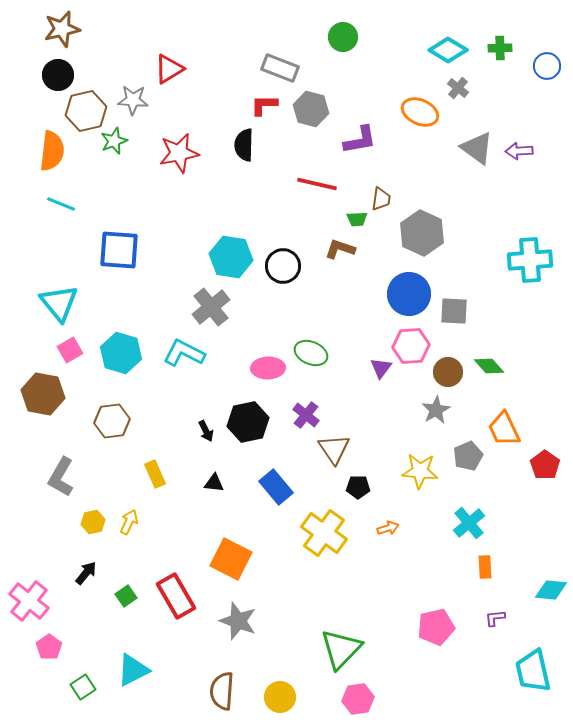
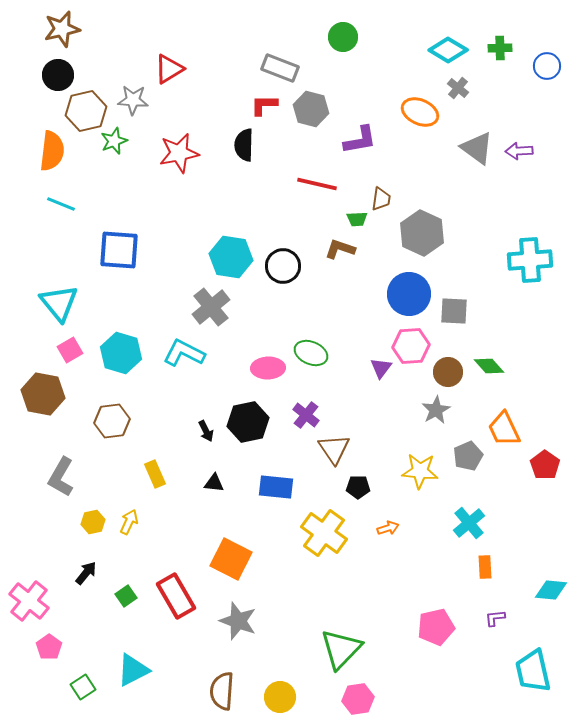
blue rectangle at (276, 487): rotated 44 degrees counterclockwise
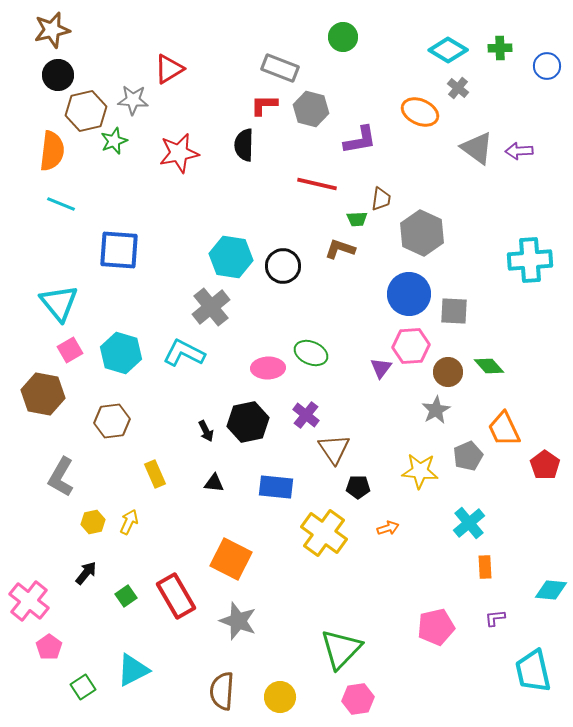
brown star at (62, 29): moved 10 px left, 1 px down
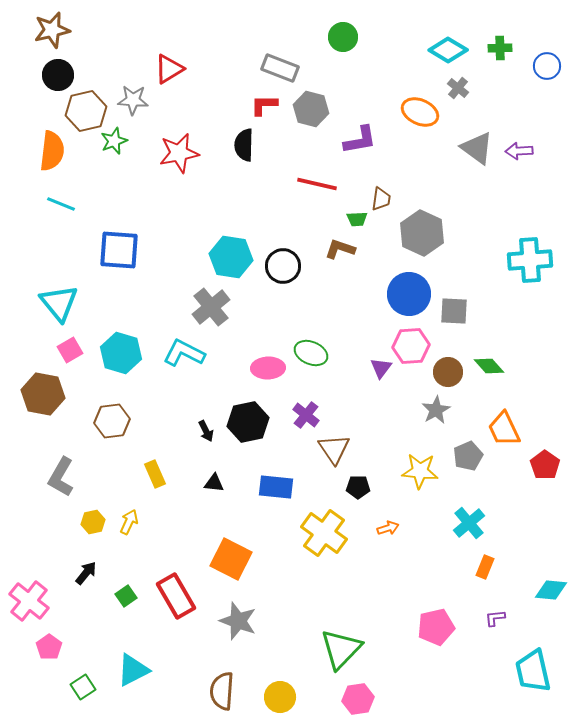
orange rectangle at (485, 567): rotated 25 degrees clockwise
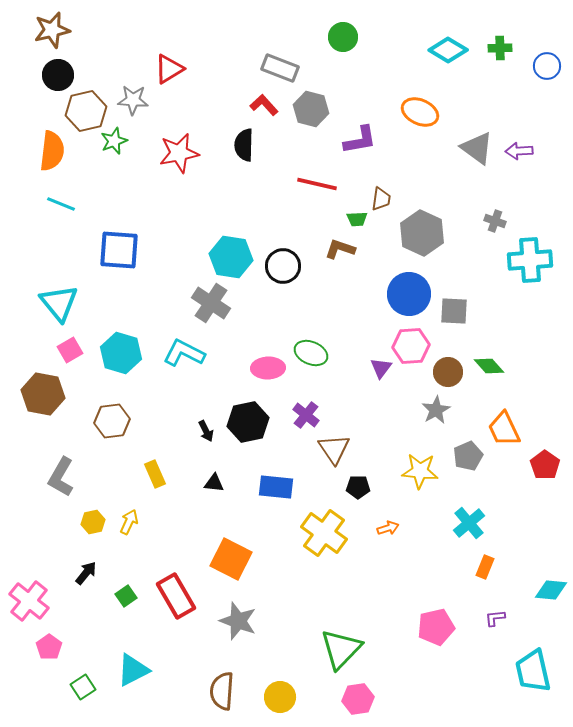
gray cross at (458, 88): moved 37 px right, 133 px down; rotated 20 degrees counterclockwise
red L-shape at (264, 105): rotated 48 degrees clockwise
gray cross at (211, 307): moved 4 px up; rotated 18 degrees counterclockwise
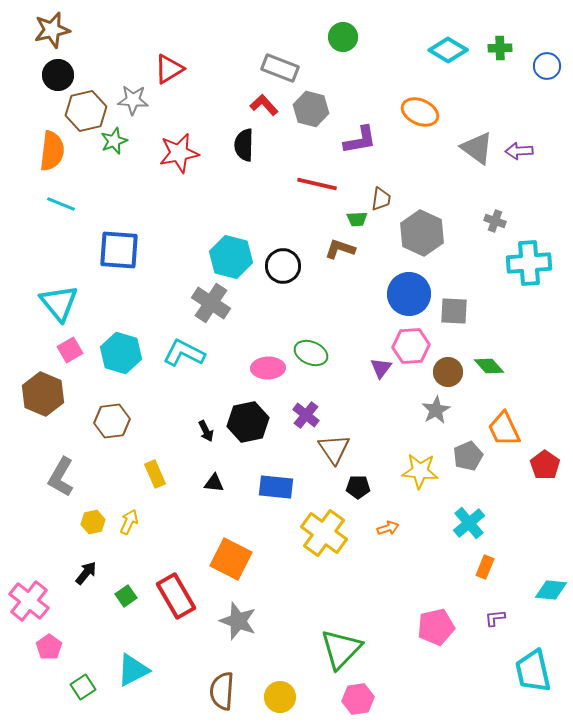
cyan hexagon at (231, 257): rotated 6 degrees clockwise
cyan cross at (530, 260): moved 1 px left, 3 px down
brown hexagon at (43, 394): rotated 12 degrees clockwise
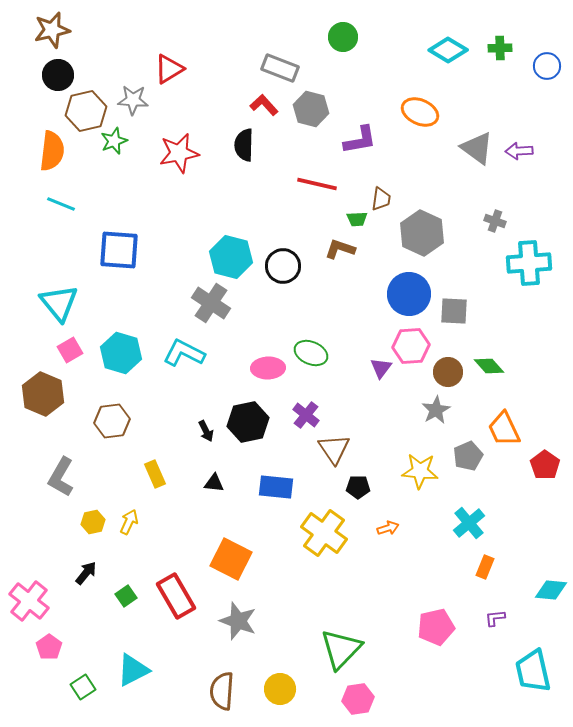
yellow circle at (280, 697): moved 8 px up
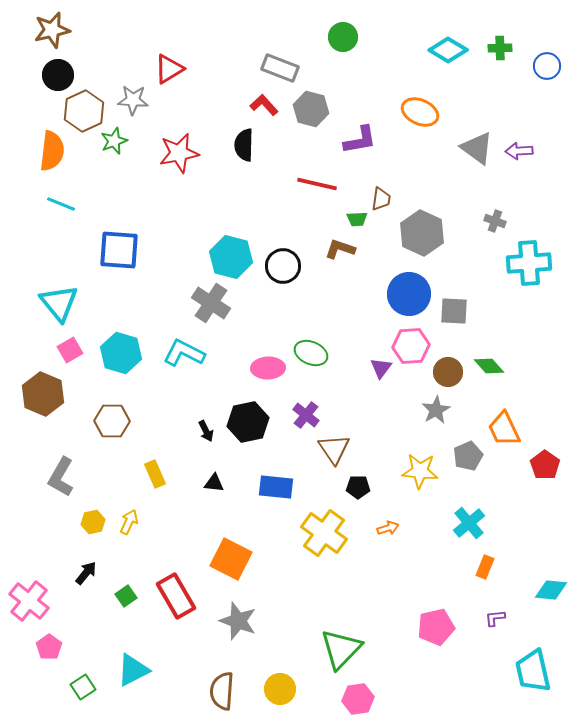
brown hexagon at (86, 111): moved 2 px left; rotated 12 degrees counterclockwise
brown hexagon at (112, 421): rotated 8 degrees clockwise
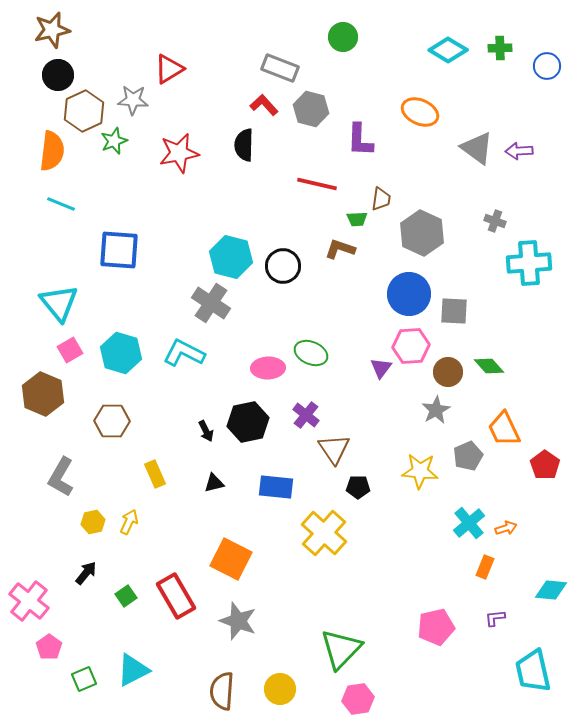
purple L-shape at (360, 140): rotated 102 degrees clockwise
black triangle at (214, 483): rotated 20 degrees counterclockwise
orange arrow at (388, 528): moved 118 px right
yellow cross at (324, 533): rotated 6 degrees clockwise
green square at (83, 687): moved 1 px right, 8 px up; rotated 10 degrees clockwise
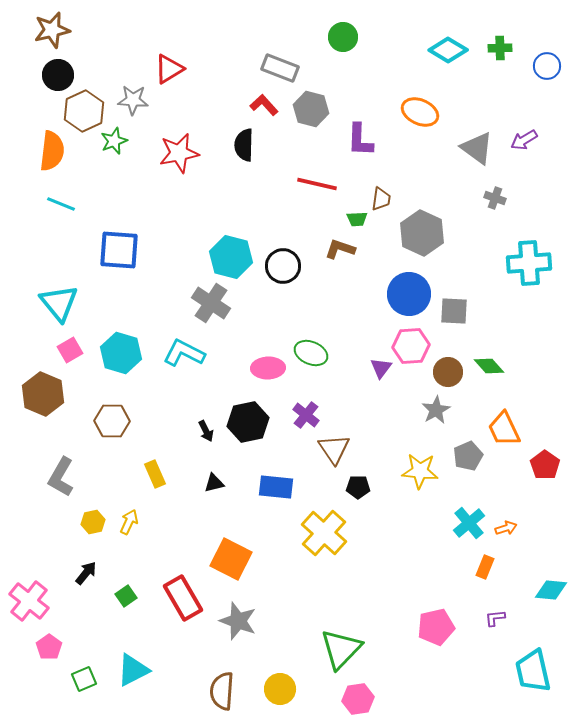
purple arrow at (519, 151): moved 5 px right, 11 px up; rotated 28 degrees counterclockwise
gray cross at (495, 221): moved 23 px up
red rectangle at (176, 596): moved 7 px right, 2 px down
